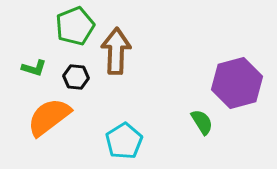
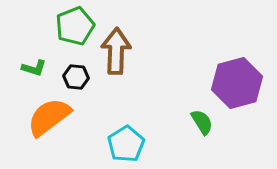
cyan pentagon: moved 2 px right, 3 px down
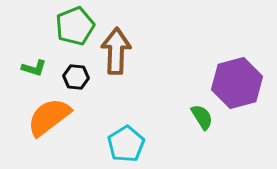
green semicircle: moved 5 px up
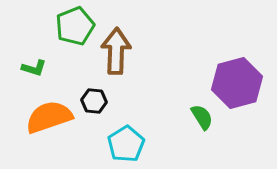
black hexagon: moved 18 px right, 24 px down
orange semicircle: rotated 18 degrees clockwise
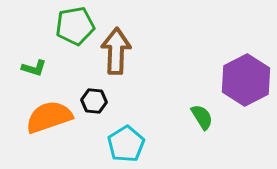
green pentagon: rotated 12 degrees clockwise
purple hexagon: moved 9 px right, 3 px up; rotated 12 degrees counterclockwise
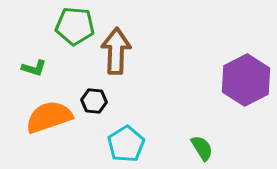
green pentagon: rotated 15 degrees clockwise
green semicircle: moved 31 px down
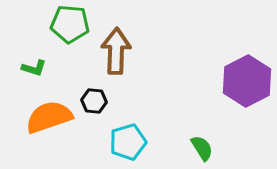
green pentagon: moved 5 px left, 2 px up
purple hexagon: moved 1 px right, 1 px down
cyan pentagon: moved 2 px right, 2 px up; rotated 15 degrees clockwise
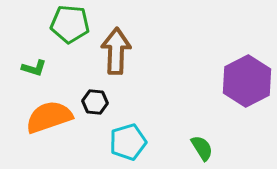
black hexagon: moved 1 px right, 1 px down
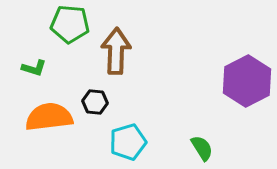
orange semicircle: rotated 12 degrees clockwise
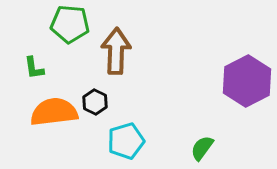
green L-shape: rotated 65 degrees clockwise
black hexagon: rotated 20 degrees clockwise
orange semicircle: moved 5 px right, 5 px up
cyan pentagon: moved 2 px left, 1 px up
green semicircle: rotated 112 degrees counterclockwise
